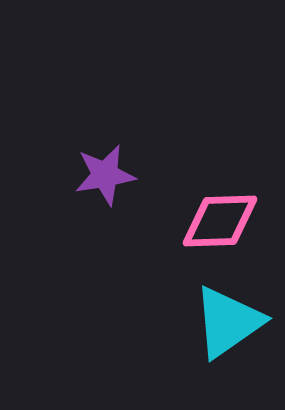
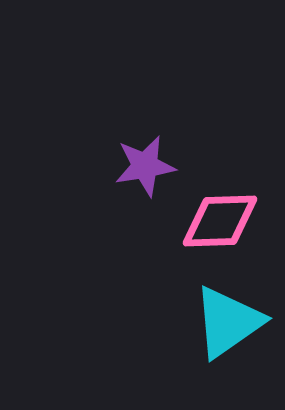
purple star: moved 40 px right, 9 px up
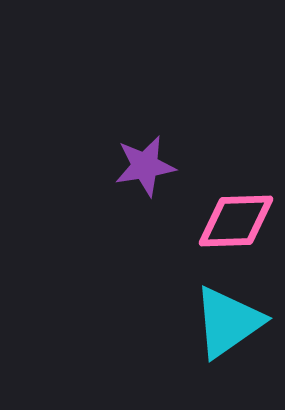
pink diamond: moved 16 px right
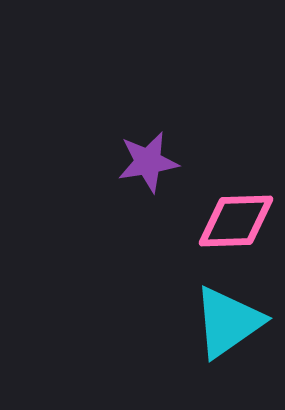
purple star: moved 3 px right, 4 px up
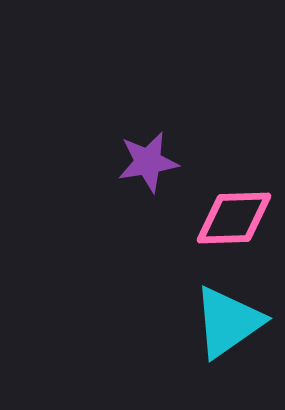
pink diamond: moved 2 px left, 3 px up
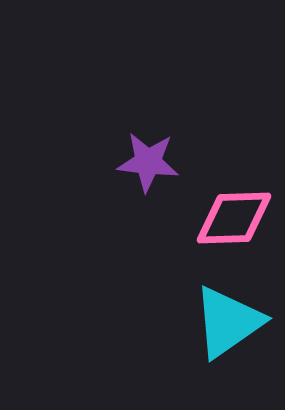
purple star: rotated 16 degrees clockwise
